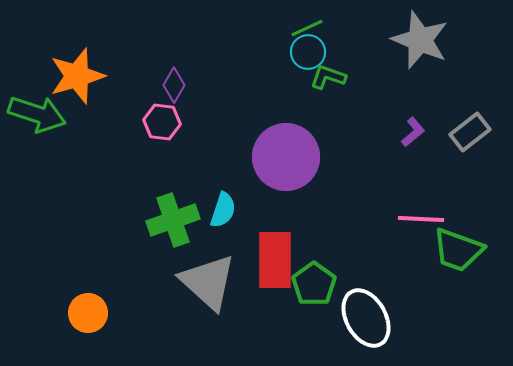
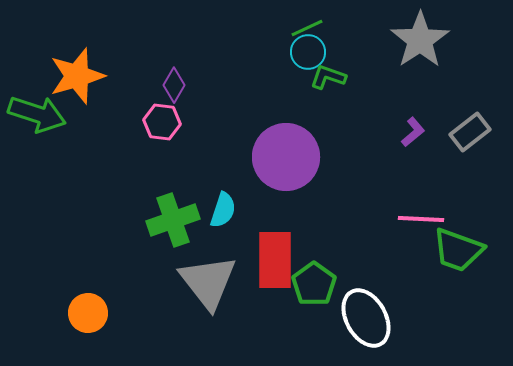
gray star: rotated 16 degrees clockwise
gray triangle: rotated 10 degrees clockwise
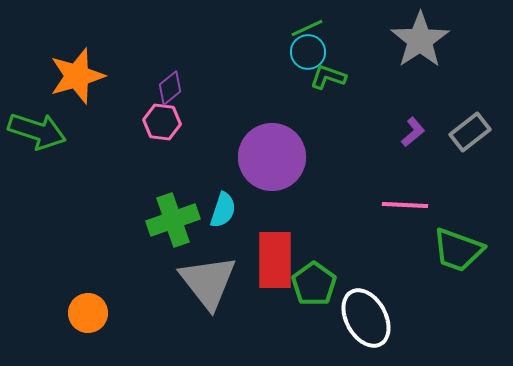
purple diamond: moved 4 px left, 3 px down; rotated 20 degrees clockwise
green arrow: moved 17 px down
purple circle: moved 14 px left
pink line: moved 16 px left, 14 px up
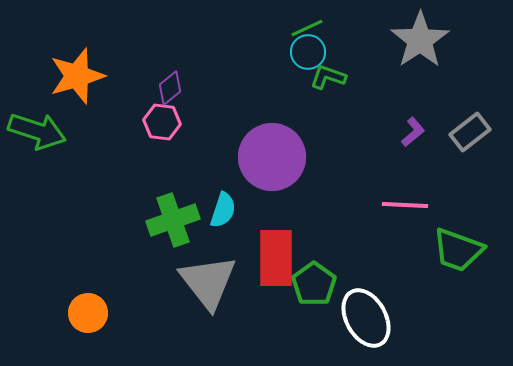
red rectangle: moved 1 px right, 2 px up
